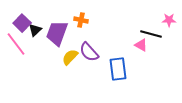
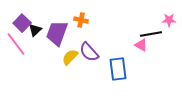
black line: rotated 25 degrees counterclockwise
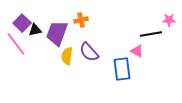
orange cross: rotated 24 degrees counterclockwise
black triangle: rotated 32 degrees clockwise
pink triangle: moved 4 px left, 6 px down
yellow semicircle: moved 3 px left, 1 px up; rotated 36 degrees counterclockwise
blue rectangle: moved 4 px right
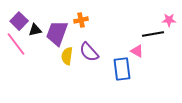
purple square: moved 3 px left, 2 px up
black line: moved 2 px right
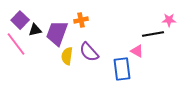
purple square: moved 1 px right, 1 px up
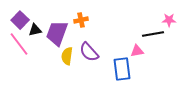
pink line: moved 3 px right
pink triangle: rotated 40 degrees counterclockwise
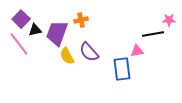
purple square: moved 1 px right, 1 px up
yellow semicircle: rotated 36 degrees counterclockwise
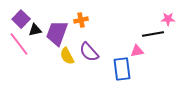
pink star: moved 1 px left, 1 px up
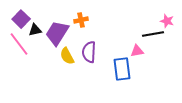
pink star: moved 1 px left, 2 px down; rotated 16 degrees clockwise
purple trapezoid: rotated 12 degrees clockwise
purple semicircle: rotated 45 degrees clockwise
